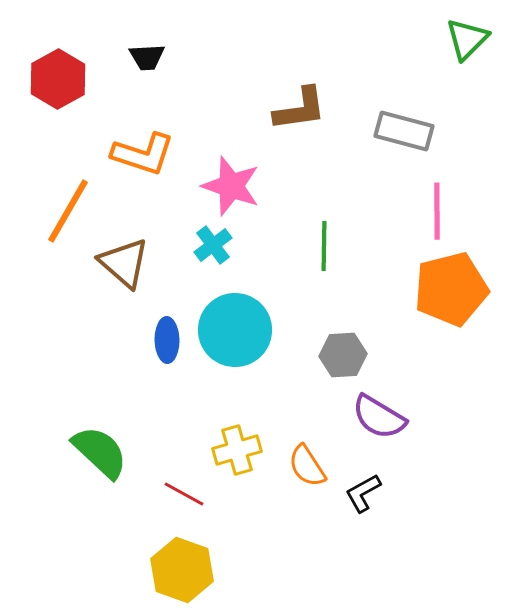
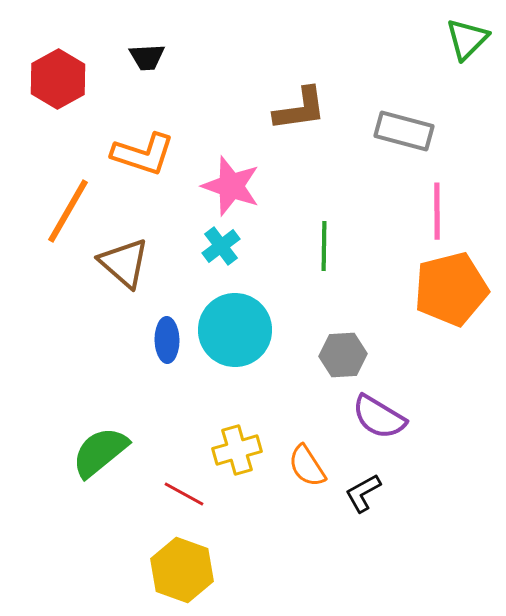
cyan cross: moved 8 px right, 1 px down
green semicircle: rotated 82 degrees counterclockwise
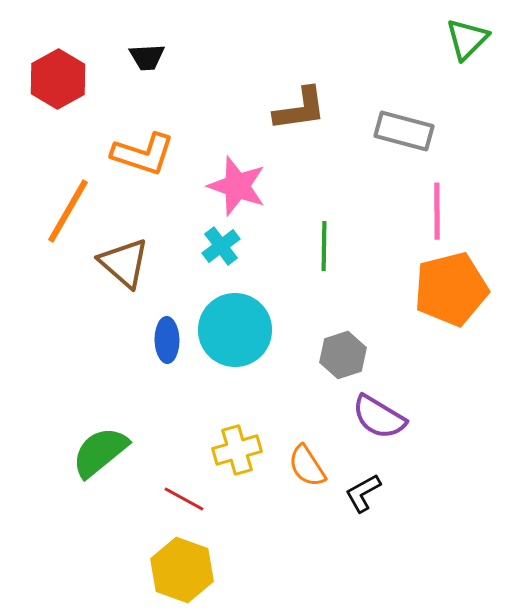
pink star: moved 6 px right
gray hexagon: rotated 15 degrees counterclockwise
red line: moved 5 px down
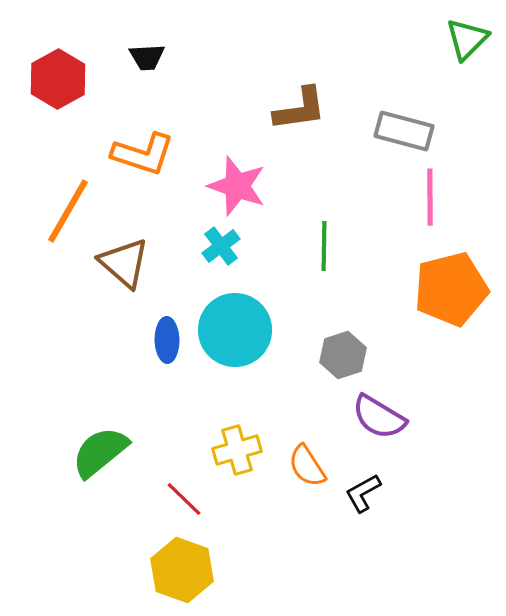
pink line: moved 7 px left, 14 px up
red line: rotated 15 degrees clockwise
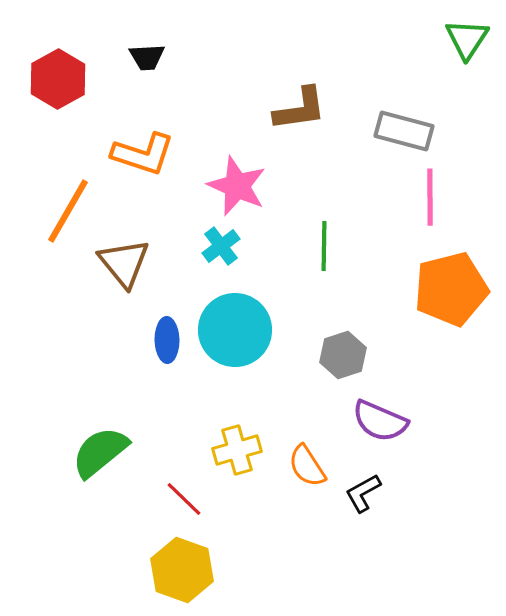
green triangle: rotated 12 degrees counterclockwise
pink star: rotated 4 degrees clockwise
brown triangle: rotated 10 degrees clockwise
purple semicircle: moved 1 px right, 4 px down; rotated 8 degrees counterclockwise
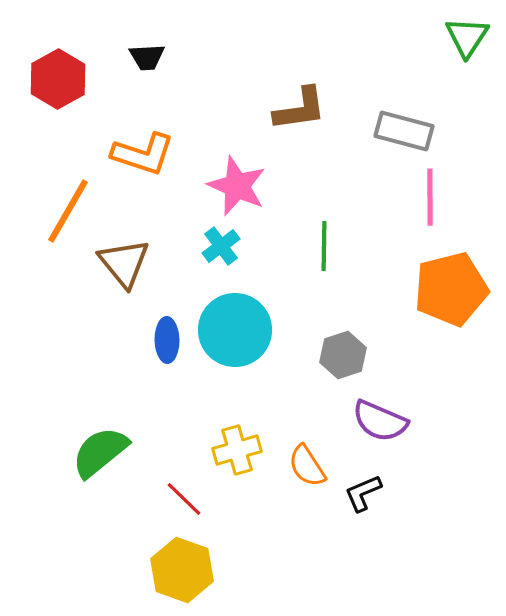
green triangle: moved 2 px up
black L-shape: rotated 6 degrees clockwise
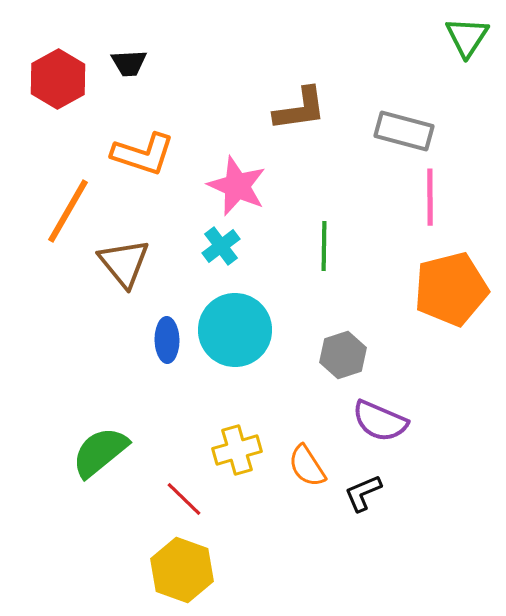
black trapezoid: moved 18 px left, 6 px down
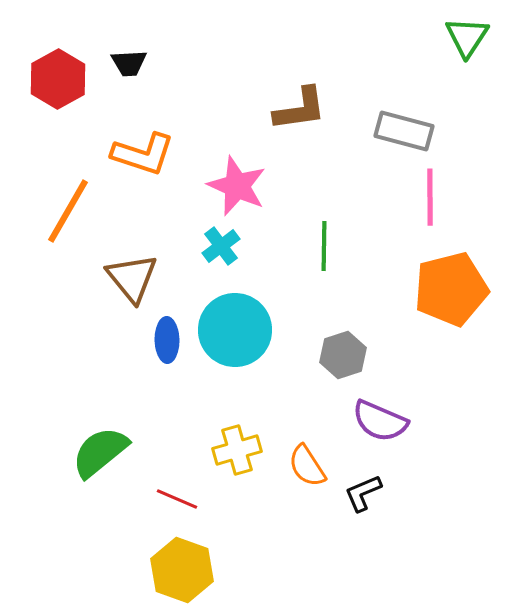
brown triangle: moved 8 px right, 15 px down
red line: moved 7 px left; rotated 21 degrees counterclockwise
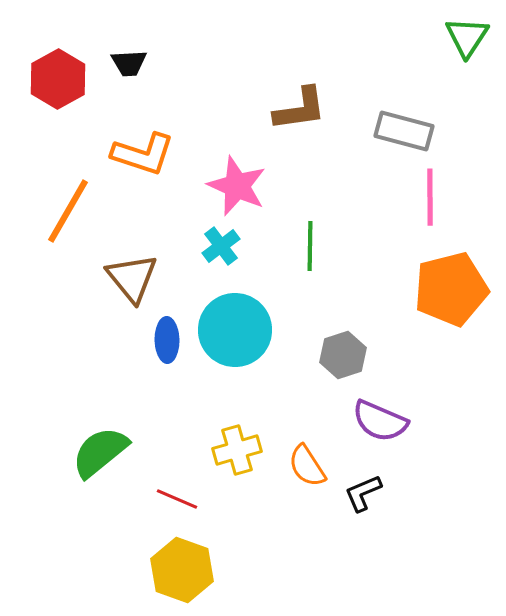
green line: moved 14 px left
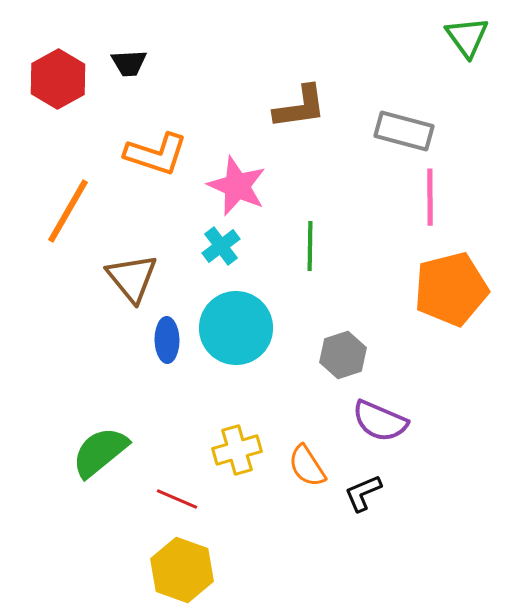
green triangle: rotated 9 degrees counterclockwise
brown L-shape: moved 2 px up
orange L-shape: moved 13 px right
cyan circle: moved 1 px right, 2 px up
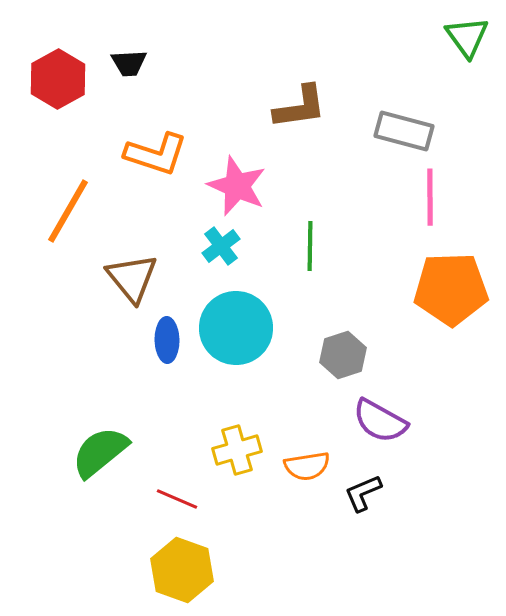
orange pentagon: rotated 12 degrees clockwise
purple semicircle: rotated 6 degrees clockwise
orange semicircle: rotated 66 degrees counterclockwise
